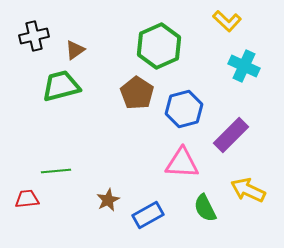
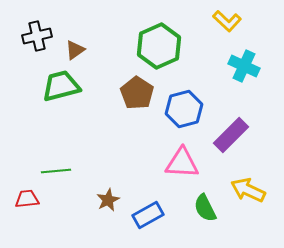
black cross: moved 3 px right
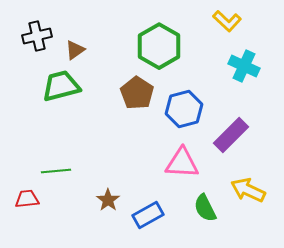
green hexagon: rotated 6 degrees counterclockwise
brown star: rotated 10 degrees counterclockwise
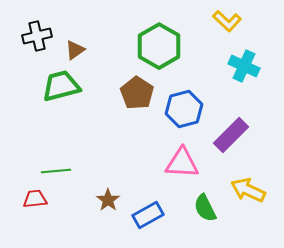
red trapezoid: moved 8 px right
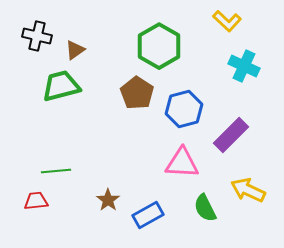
black cross: rotated 28 degrees clockwise
red trapezoid: moved 1 px right, 2 px down
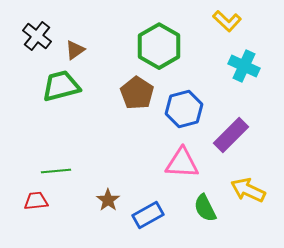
black cross: rotated 24 degrees clockwise
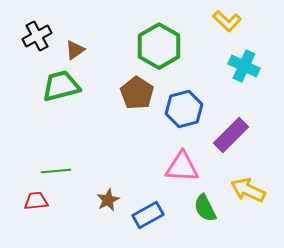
black cross: rotated 24 degrees clockwise
pink triangle: moved 4 px down
brown star: rotated 10 degrees clockwise
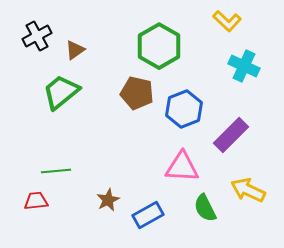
green trapezoid: moved 6 px down; rotated 24 degrees counterclockwise
brown pentagon: rotated 20 degrees counterclockwise
blue hexagon: rotated 6 degrees counterclockwise
